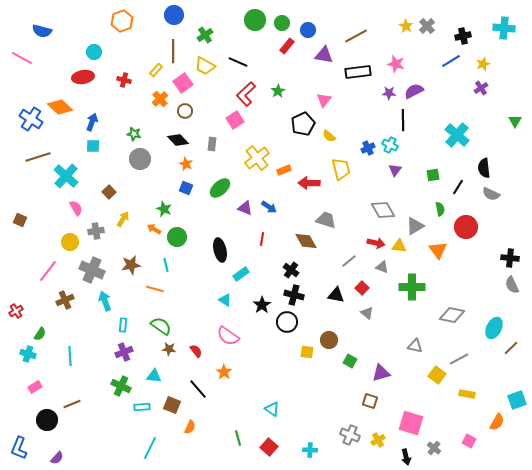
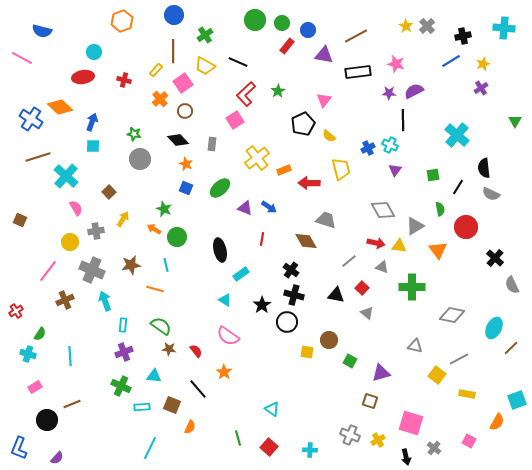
black cross at (510, 258): moved 15 px left; rotated 36 degrees clockwise
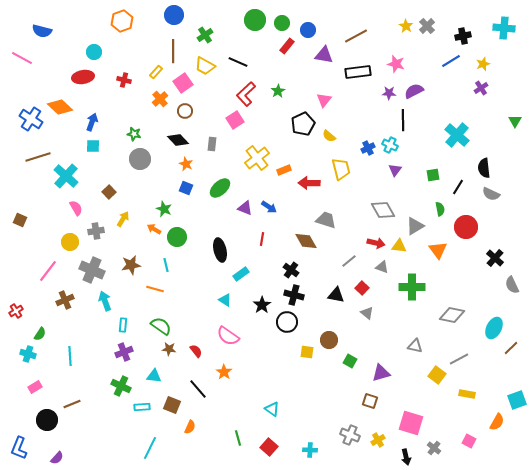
yellow rectangle at (156, 70): moved 2 px down
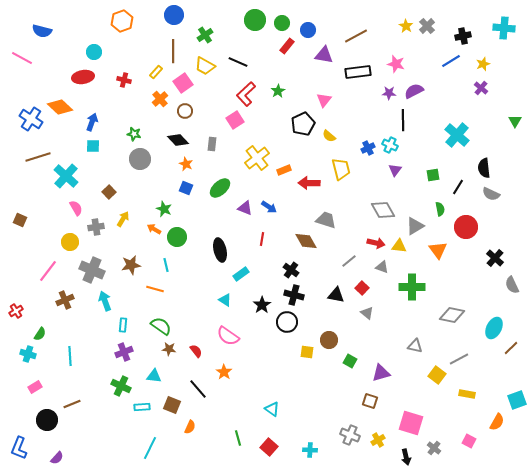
purple cross at (481, 88): rotated 16 degrees counterclockwise
gray cross at (96, 231): moved 4 px up
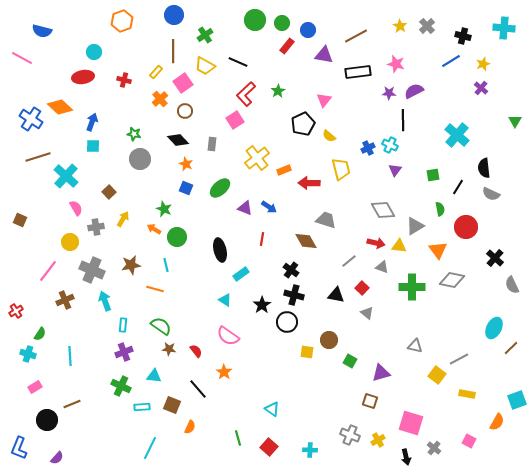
yellow star at (406, 26): moved 6 px left
black cross at (463, 36): rotated 28 degrees clockwise
gray diamond at (452, 315): moved 35 px up
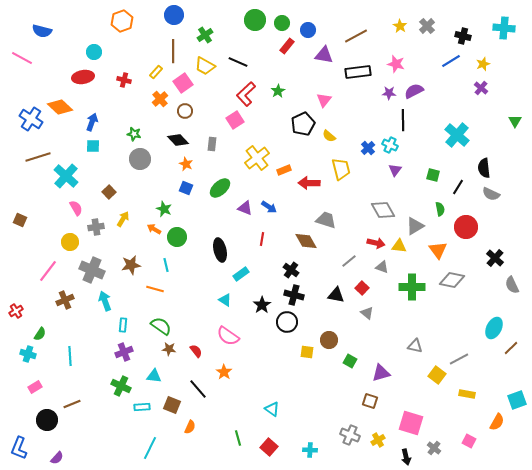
blue cross at (368, 148): rotated 16 degrees counterclockwise
green square at (433, 175): rotated 24 degrees clockwise
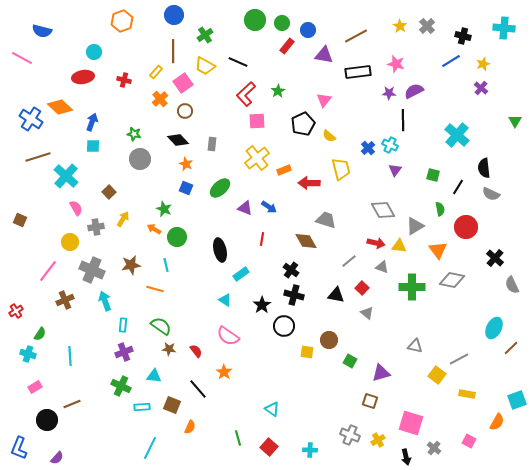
pink square at (235, 120): moved 22 px right, 1 px down; rotated 30 degrees clockwise
black circle at (287, 322): moved 3 px left, 4 px down
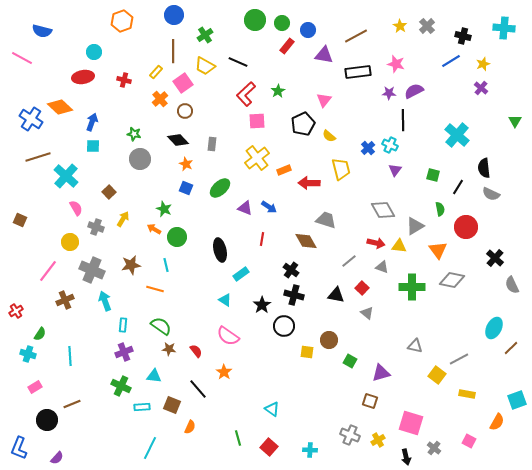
gray cross at (96, 227): rotated 28 degrees clockwise
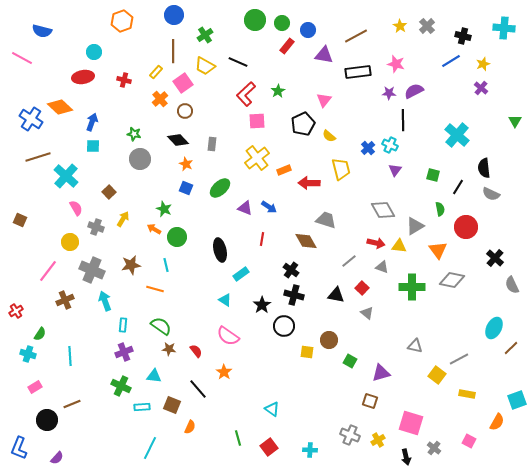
red square at (269, 447): rotated 12 degrees clockwise
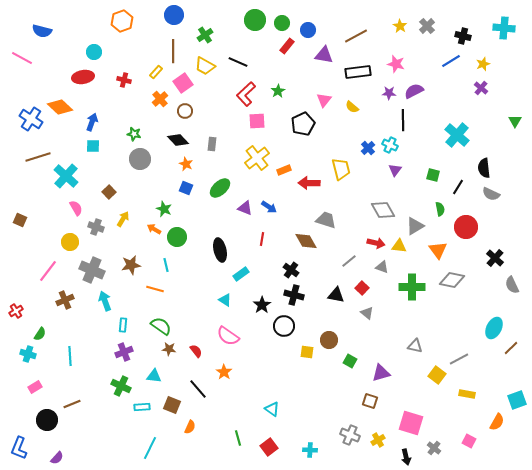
yellow semicircle at (329, 136): moved 23 px right, 29 px up
